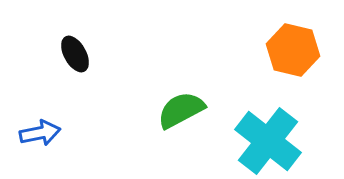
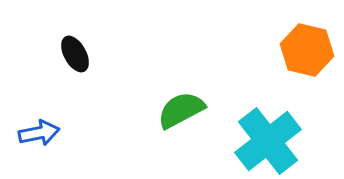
orange hexagon: moved 14 px right
blue arrow: moved 1 px left
cyan cross: rotated 14 degrees clockwise
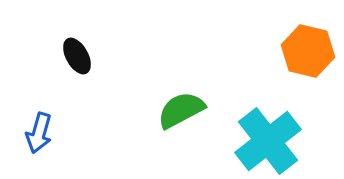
orange hexagon: moved 1 px right, 1 px down
black ellipse: moved 2 px right, 2 px down
blue arrow: rotated 117 degrees clockwise
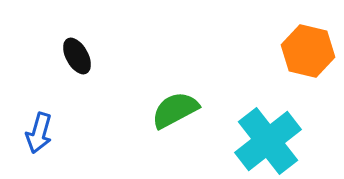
green semicircle: moved 6 px left
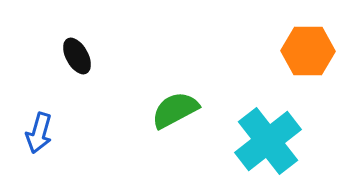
orange hexagon: rotated 12 degrees counterclockwise
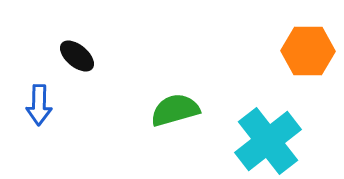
black ellipse: rotated 21 degrees counterclockwise
green semicircle: rotated 12 degrees clockwise
blue arrow: moved 28 px up; rotated 15 degrees counterclockwise
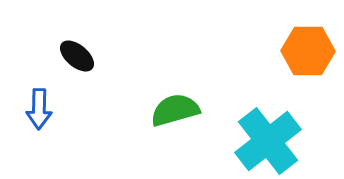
blue arrow: moved 4 px down
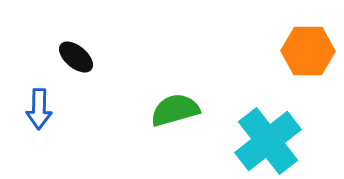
black ellipse: moved 1 px left, 1 px down
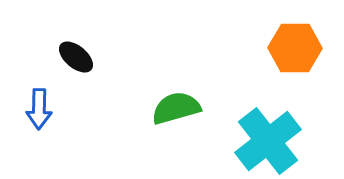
orange hexagon: moved 13 px left, 3 px up
green semicircle: moved 1 px right, 2 px up
